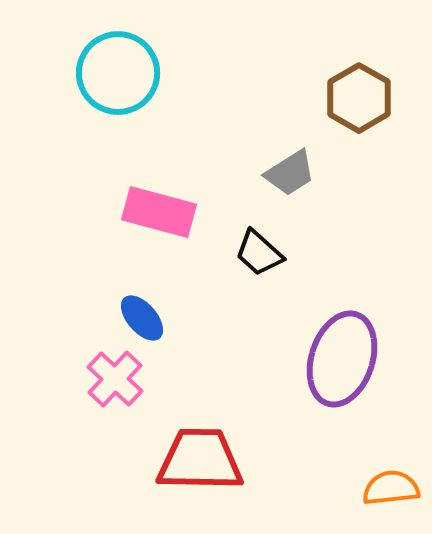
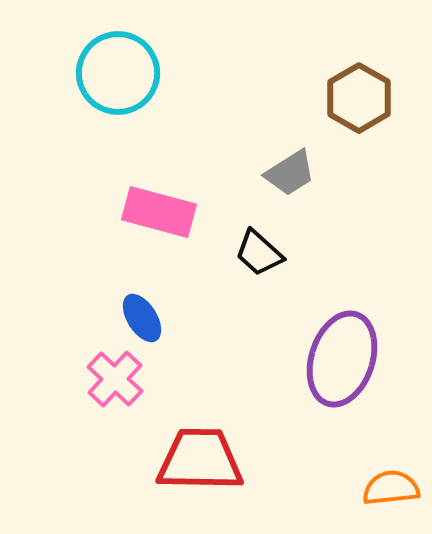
blue ellipse: rotated 9 degrees clockwise
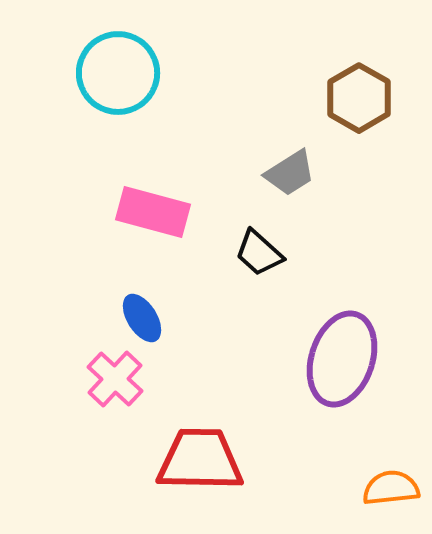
pink rectangle: moved 6 px left
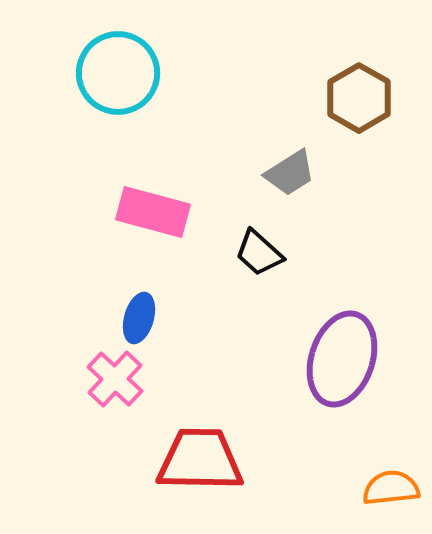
blue ellipse: moved 3 px left; rotated 48 degrees clockwise
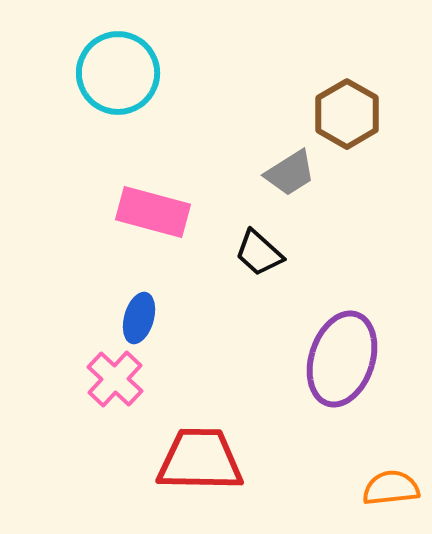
brown hexagon: moved 12 px left, 16 px down
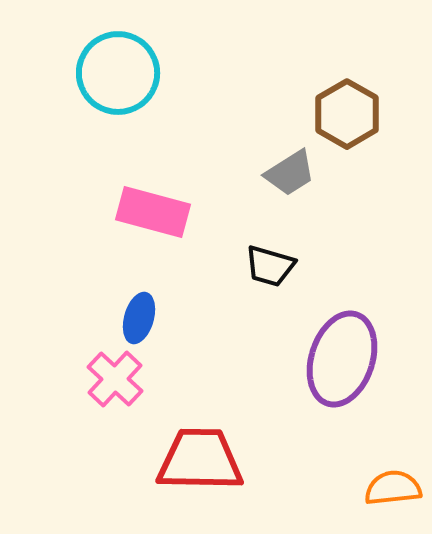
black trapezoid: moved 11 px right, 13 px down; rotated 26 degrees counterclockwise
orange semicircle: moved 2 px right
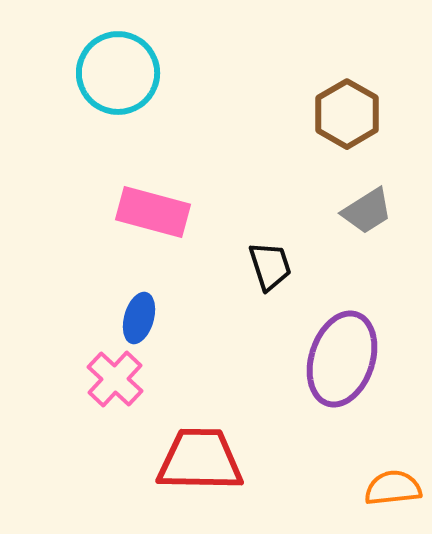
gray trapezoid: moved 77 px right, 38 px down
black trapezoid: rotated 124 degrees counterclockwise
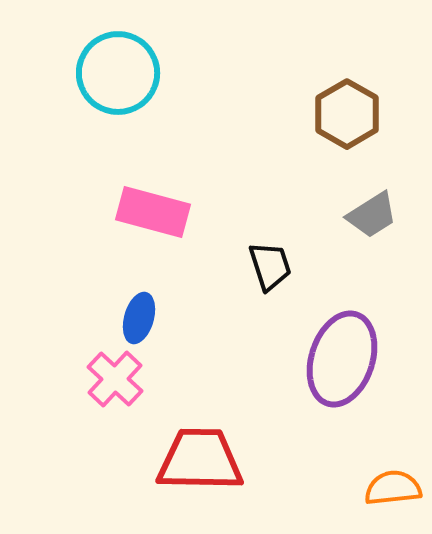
gray trapezoid: moved 5 px right, 4 px down
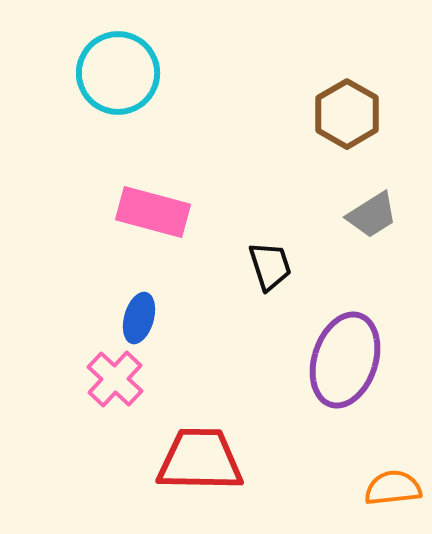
purple ellipse: moved 3 px right, 1 px down
